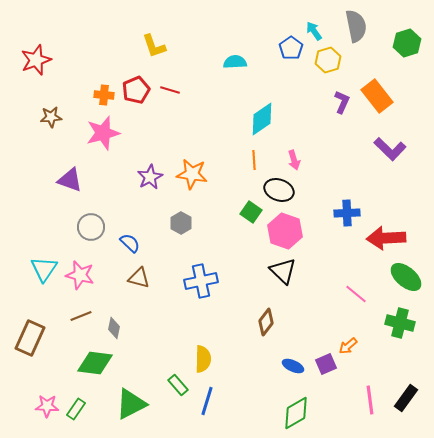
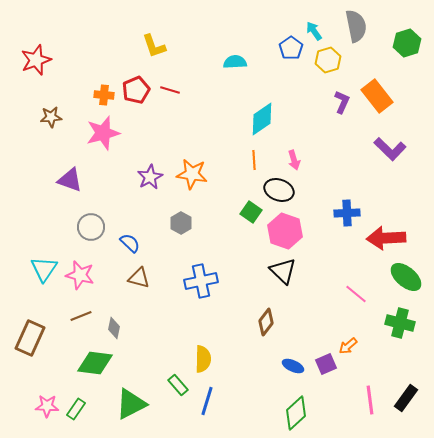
green diamond at (296, 413): rotated 12 degrees counterclockwise
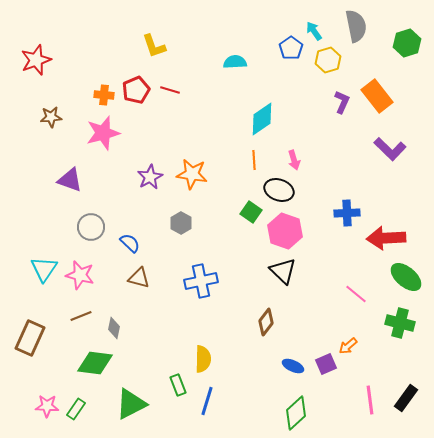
green rectangle at (178, 385): rotated 20 degrees clockwise
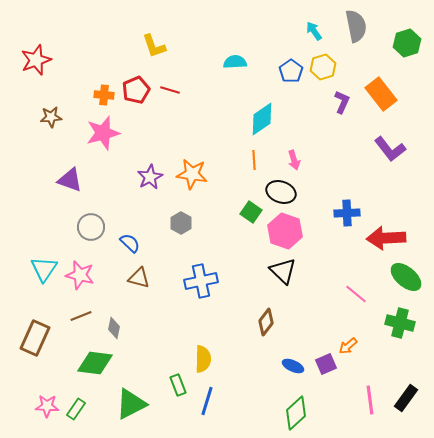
blue pentagon at (291, 48): moved 23 px down
yellow hexagon at (328, 60): moved 5 px left, 7 px down
orange rectangle at (377, 96): moved 4 px right, 2 px up
purple L-shape at (390, 149): rotated 8 degrees clockwise
black ellipse at (279, 190): moved 2 px right, 2 px down
brown rectangle at (30, 338): moved 5 px right
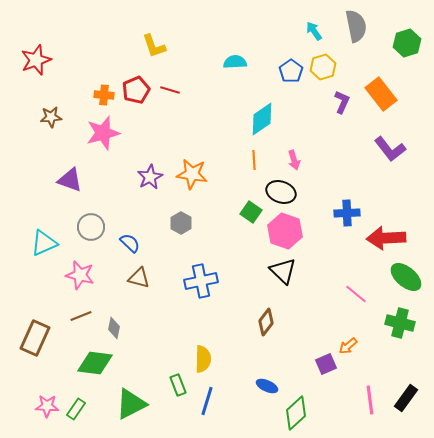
cyan triangle at (44, 269): moved 26 px up; rotated 32 degrees clockwise
blue ellipse at (293, 366): moved 26 px left, 20 px down
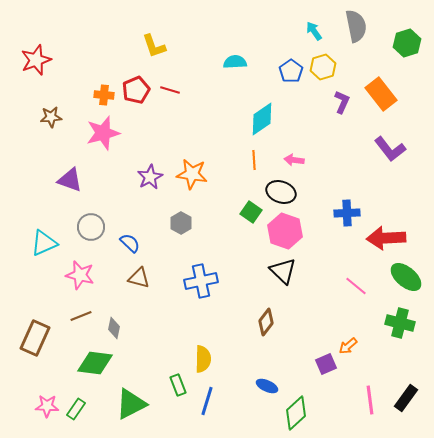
pink arrow at (294, 160): rotated 114 degrees clockwise
pink line at (356, 294): moved 8 px up
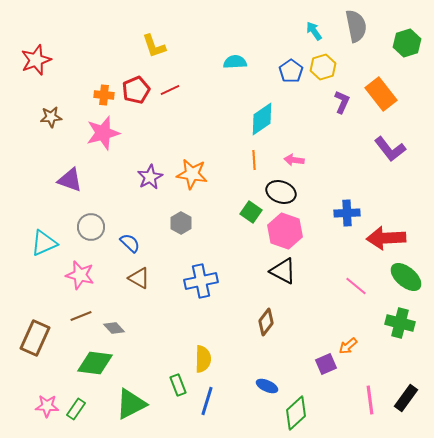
red line at (170, 90): rotated 42 degrees counterclockwise
black triangle at (283, 271): rotated 16 degrees counterclockwise
brown triangle at (139, 278): rotated 15 degrees clockwise
gray diamond at (114, 328): rotated 55 degrees counterclockwise
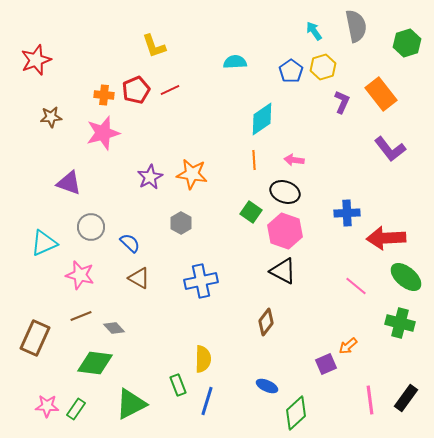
purple triangle at (70, 180): moved 1 px left, 3 px down
black ellipse at (281, 192): moved 4 px right
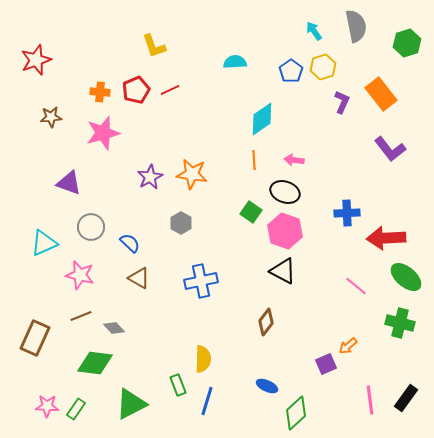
orange cross at (104, 95): moved 4 px left, 3 px up
